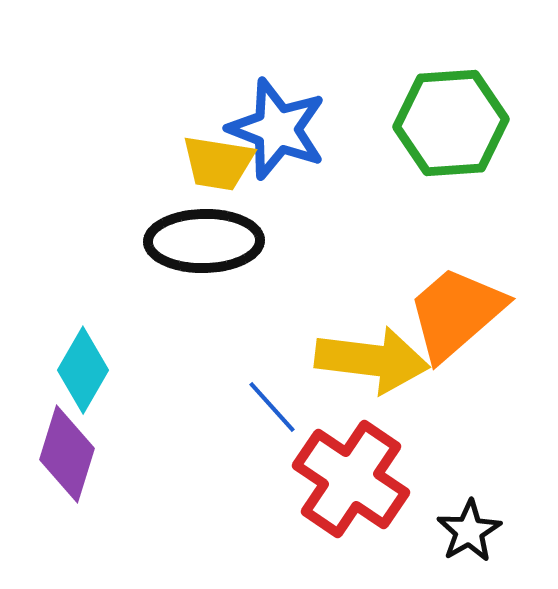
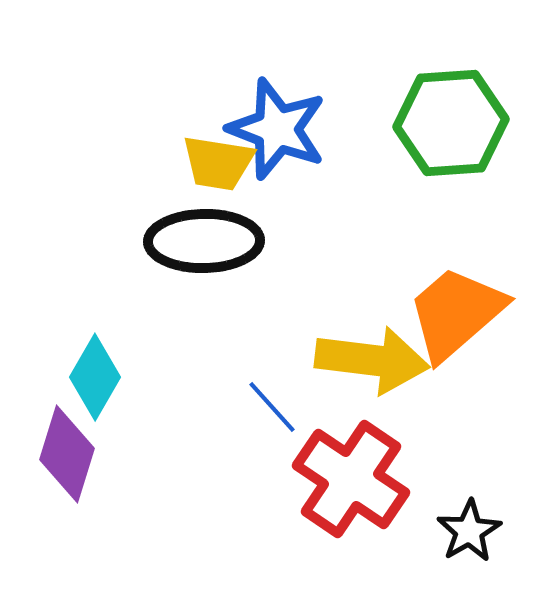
cyan diamond: moved 12 px right, 7 px down
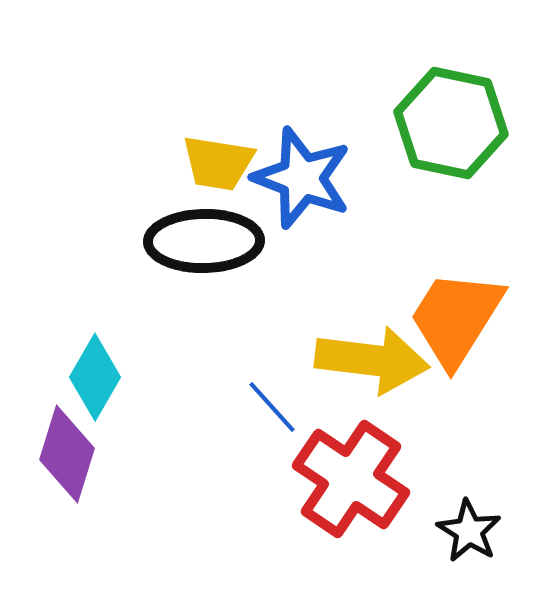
green hexagon: rotated 16 degrees clockwise
blue star: moved 25 px right, 49 px down
orange trapezoid: moved 5 px down; rotated 17 degrees counterclockwise
black star: rotated 10 degrees counterclockwise
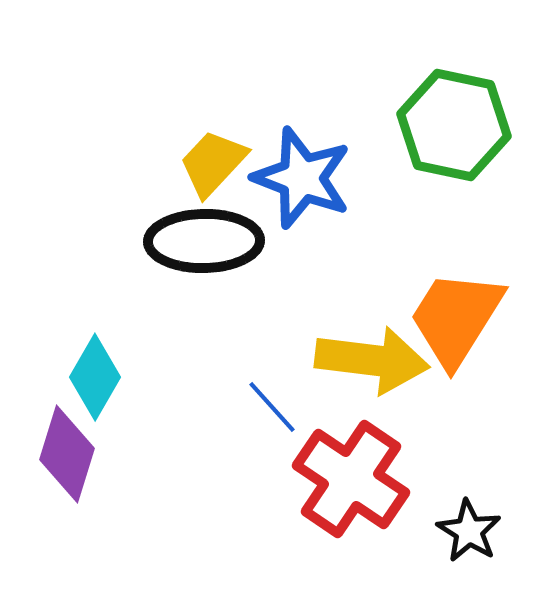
green hexagon: moved 3 px right, 2 px down
yellow trapezoid: moved 5 px left; rotated 124 degrees clockwise
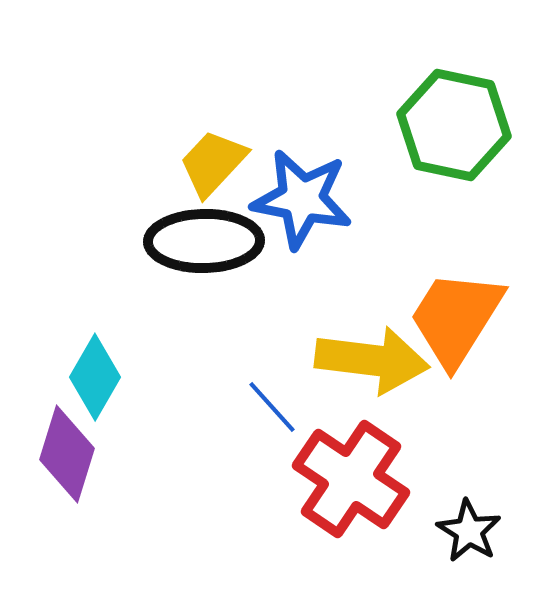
blue star: moved 21 px down; rotated 10 degrees counterclockwise
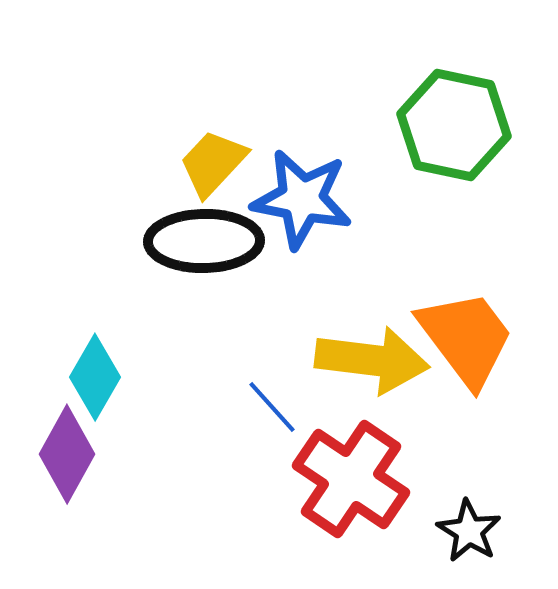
orange trapezoid: moved 10 px right, 20 px down; rotated 111 degrees clockwise
purple diamond: rotated 12 degrees clockwise
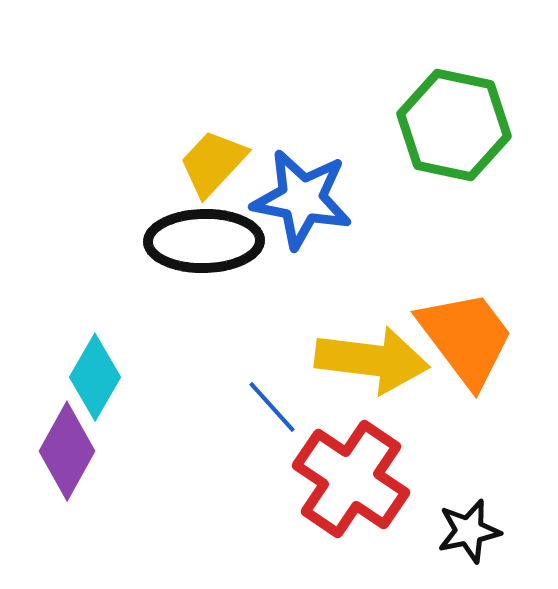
purple diamond: moved 3 px up
black star: rotated 28 degrees clockwise
